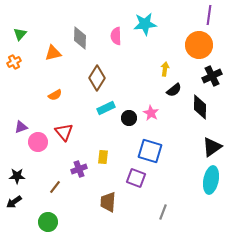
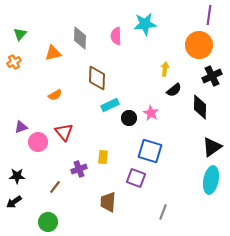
brown diamond: rotated 30 degrees counterclockwise
cyan rectangle: moved 4 px right, 3 px up
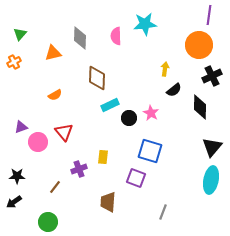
black triangle: rotated 15 degrees counterclockwise
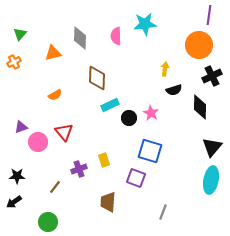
black semicircle: rotated 21 degrees clockwise
yellow rectangle: moved 1 px right, 3 px down; rotated 24 degrees counterclockwise
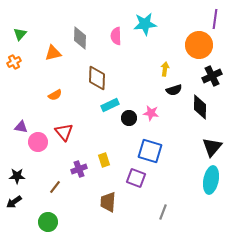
purple line: moved 6 px right, 4 px down
pink star: rotated 21 degrees counterclockwise
purple triangle: rotated 32 degrees clockwise
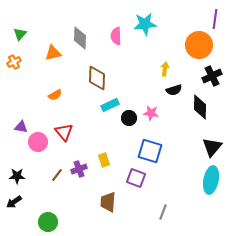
brown line: moved 2 px right, 12 px up
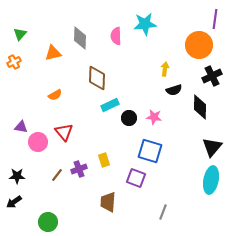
pink star: moved 3 px right, 4 px down
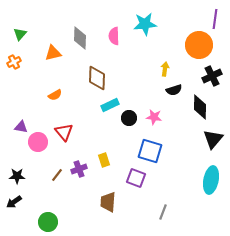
pink semicircle: moved 2 px left
black triangle: moved 1 px right, 8 px up
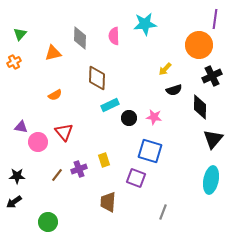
yellow arrow: rotated 144 degrees counterclockwise
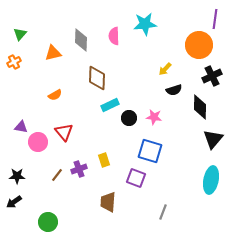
gray diamond: moved 1 px right, 2 px down
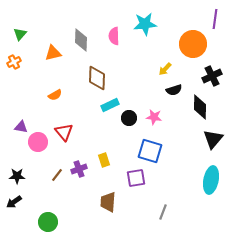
orange circle: moved 6 px left, 1 px up
purple square: rotated 30 degrees counterclockwise
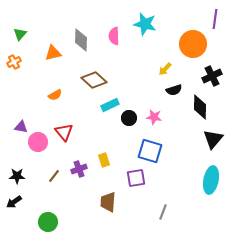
cyan star: rotated 20 degrees clockwise
brown diamond: moved 3 px left, 2 px down; rotated 50 degrees counterclockwise
brown line: moved 3 px left, 1 px down
